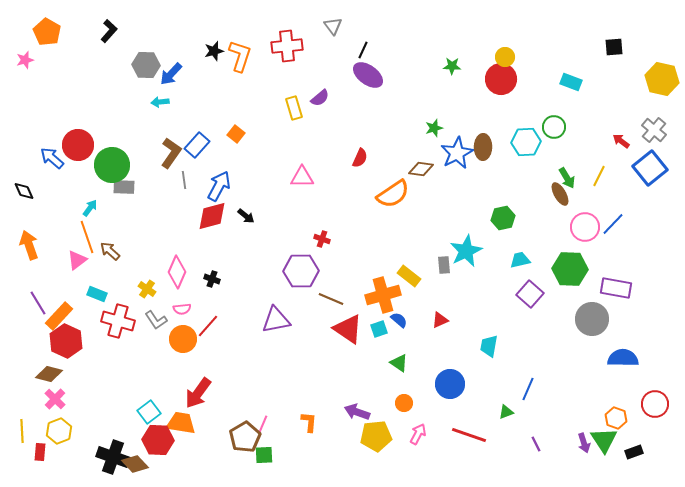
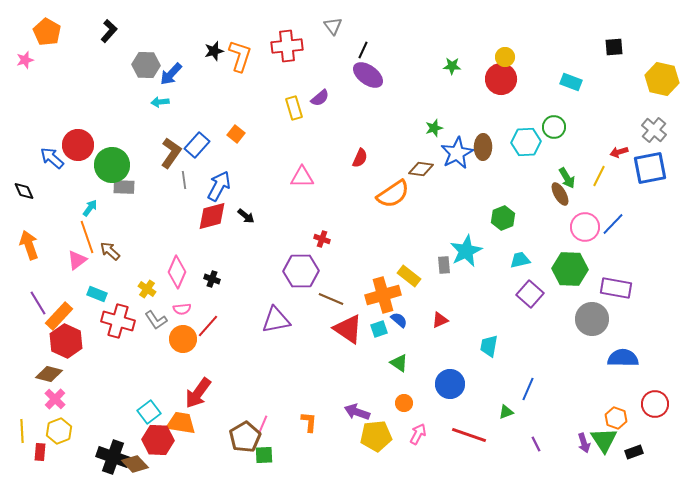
red arrow at (621, 141): moved 2 px left, 11 px down; rotated 54 degrees counterclockwise
blue square at (650, 168): rotated 28 degrees clockwise
green hexagon at (503, 218): rotated 10 degrees counterclockwise
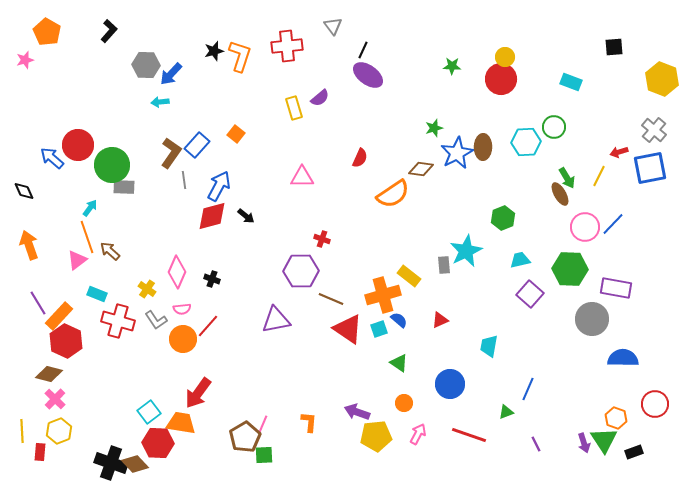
yellow hexagon at (662, 79): rotated 8 degrees clockwise
red hexagon at (158, 440): moved 3 px down
black cross at (113, 457): moved 2 px left, 6 px down
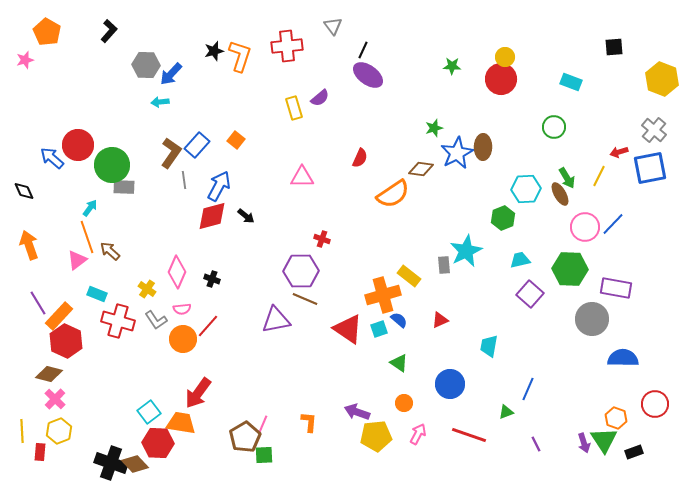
orange square at (236, 134): moved 6 px down
cyan hexagon at (526, 142): moved 47 px down
brown line at (331, 299): moved 26 px left
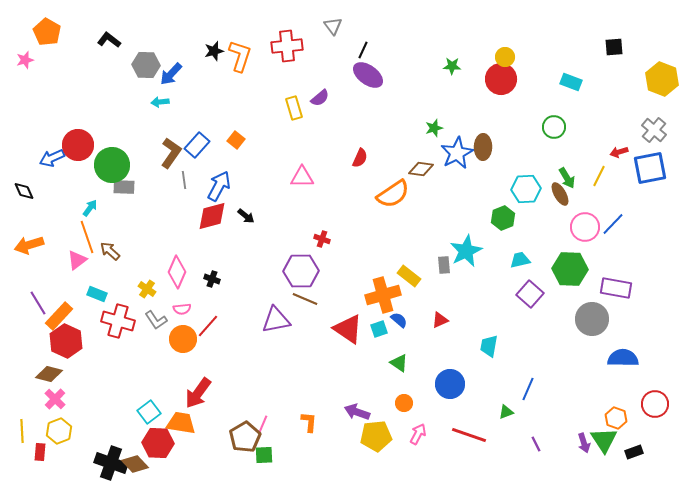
black L-shape at (109, 31): moved 9 px down; rotated 95 degrees counterclockwise
blue arrow at (52, 158): rotated 65 degrees counterclockwise
orange arrow at (29, 245): rotated 88 degrees counterclockwise
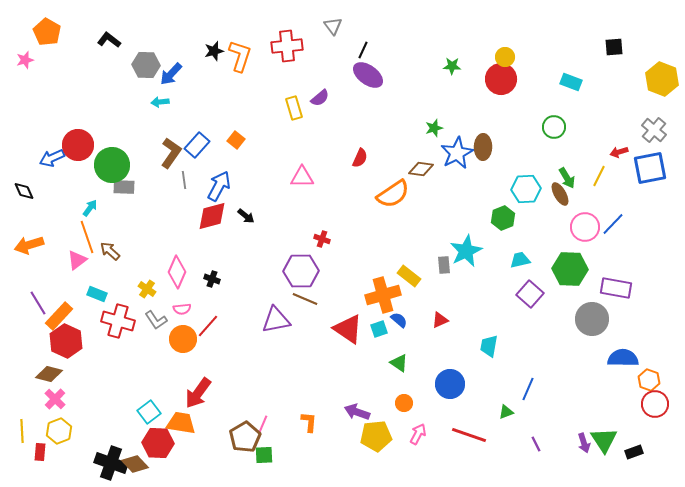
orange hexagon at (616, 418): moved 33 px right, 38 px up
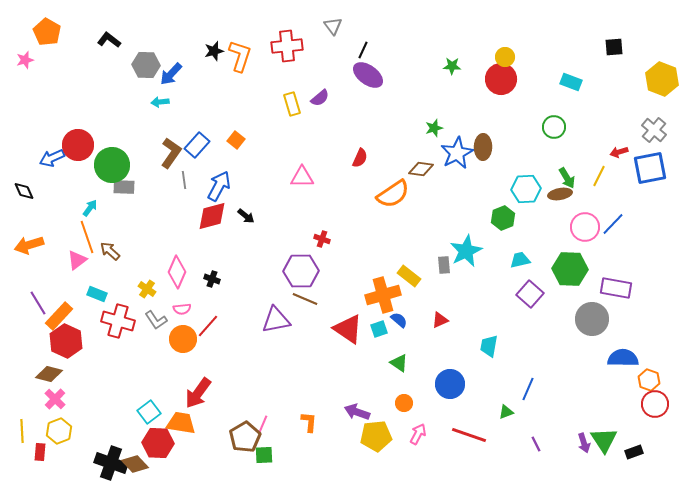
yellow rectangle at (294, 108): moved 2 px left, 4 px up
brown ellipse at (560, 194): rotated 70 degrees counterclockwise
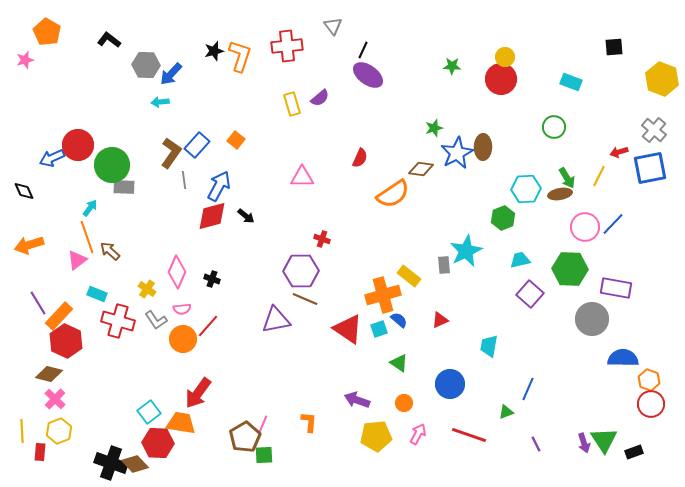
red circle at (655, 404): moved 4 px left
purple arrow at (357, 412): moved 12 px up
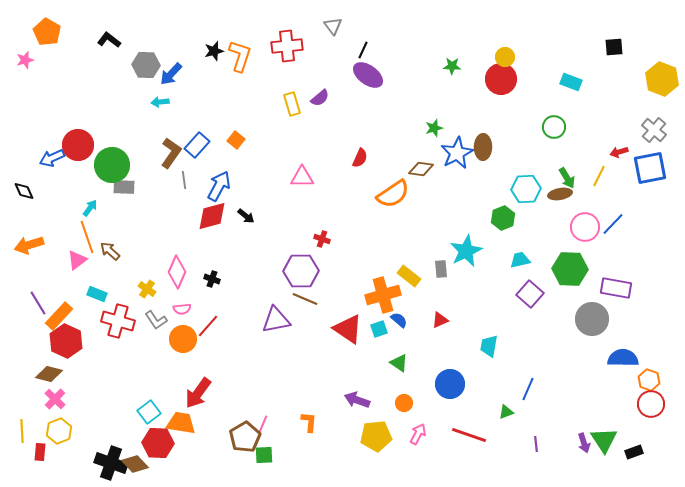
gray rectangle at (444, 265): moved 3 px left, 4 px down
purple line at (536, 444): rotated 21 degrees clockwise
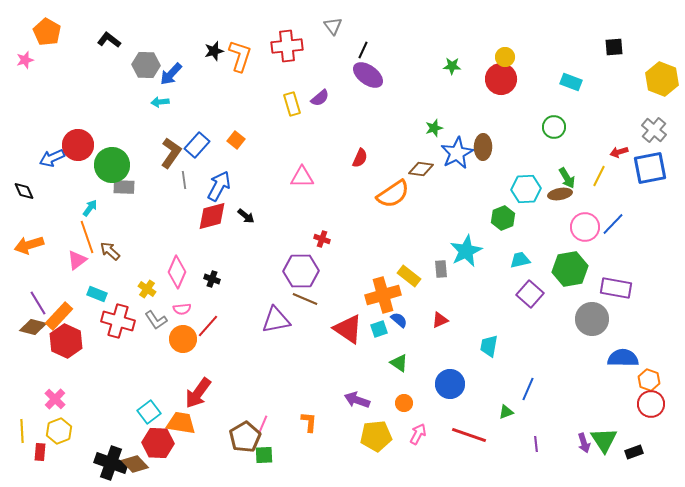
green hexagon at (570, 269): rotated 12 degrees counterclockwise
brown diamond at (49, 374): moved 16 px left, 47 px up
